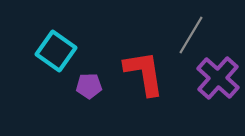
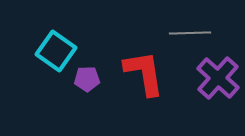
gray line: moved 1 px left, 2 px up; rotated 57 degrees clockwise
purple pentagon: moved 2 px left, 7 px up
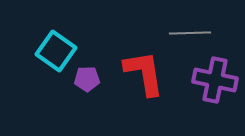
purple cross: moved 3 px left, 2 px down; rotated 30 degrees counterclockwise
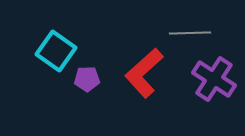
red L-shape: rotated 123 degrees counterclockwise
purple cross: moved 1 px left, 1 px up; rotated 21 degrees clockwise
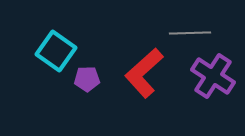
purple cross: moved 1 px left, 3 px up
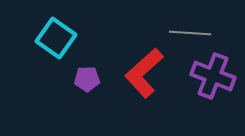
gray line: rotated 6 degrees clockwise
cyan square: moved 13 px up
purple cross: rotated 12 degrees counterclockwise
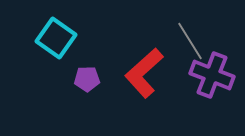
gray line: moved 8 px down; rotated 54 degrees clockwise
purple cross: moved 1 px left, 1 px up
